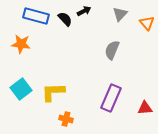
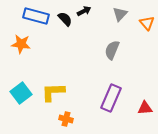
cyan square: moved 4 px down
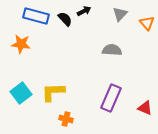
gray semicircle: rotated 72 degrees clockwise
red triangle: rotated 28 degrees clockwise
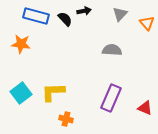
black arrow: rotated 16 degrees clockwise
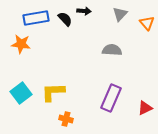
black arrow: rotated 16 degrees clockwise
blue rectangle: moved 2 px down; rotated 25 degrees counterclockwise
red triangle: rotated 49 degrees counterclockwise
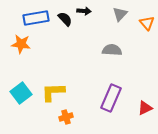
orange cross: moved 2 px up; rotated 32 degrees counterclockwise
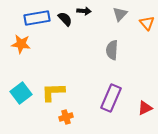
blue rectangle: moved 1 px right
gray semicircle: rotated 90 degrees counterclockwise
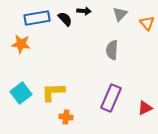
orange cross: rotated 24 degrees clockwise
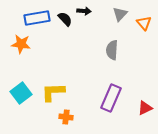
orange triangle: moved 3 px left
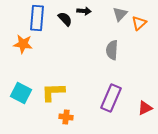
blue rectangle: rotated 75 degrees counterclockwise
orange triangle: moved 5 px left; rotated 28 degrees clockwise
orange star: moved 2 px right
cyan square: rotated 25 degrees counterclockwise
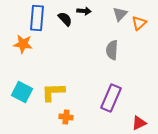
cyan square: moved 1 px right, 1 px up
red triangle: moved 6 px left, 15 px down
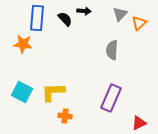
orange cross: moved 1 px left, 1 px up
